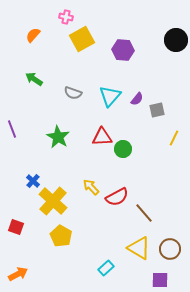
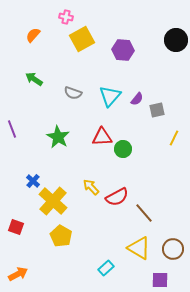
brown circle: moved 3 px right
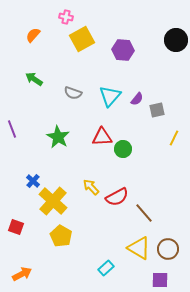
brown circle: moved 5 px left
orange arrow: moved 4 px right
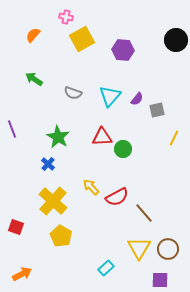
blue cross: moved 15 px right, 17 px up
yellow triangle: rotated 30 degrees clockwise
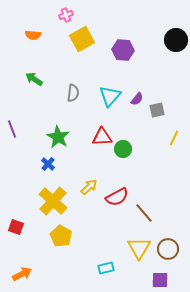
pink cross: moved 2 px up; rotated 32 degrees counterclockwise
orange semicircle: rotated 126 degrees counterclockwise
gray semicircle: rotated 102 degrees counterclockwise
yellow arrow: moved 2 px left; rotated 90 degrees clockwise
cyan rectangle: rotated 28 degrees clockwise
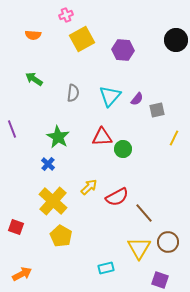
brown circle: moved 7 px up
purple square: rotated 18 degrees clockwise
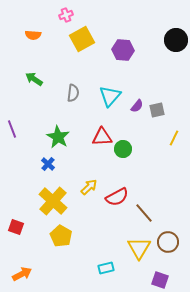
purple semicircle: moved 7 px down
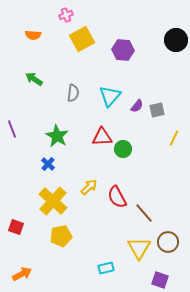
green star: moved 1 px left, 1 px up
red semicircle: rotated 90 degrees clockwise
yellow pentagon: rotated 30 degrees clockwise
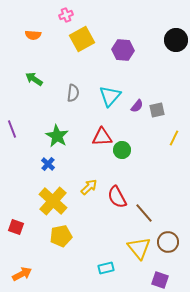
green circle: moved 1 px left, 1 px down
yellow triangle: rotated 10 degrees counterclockwise
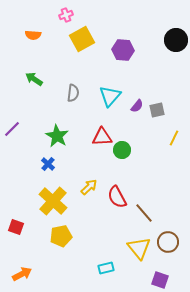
purple line: rotated 66 degrees clockwise
